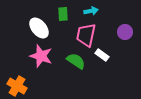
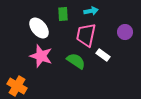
white rectangle: moved 1 px right
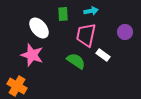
pink star: moved 9 px left, 1 px up
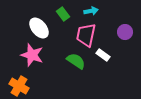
green rectangle: rotated 32 degrees counterclockwise
orange cross: moved 2 px right
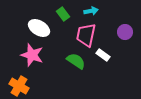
white ellipse: rotated 20 degrees counterclockwise
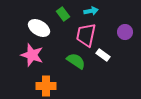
orange cross: moved 27 px right; rotated 30 degrees counterclockwise
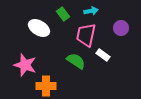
purple circle: moved 4 px left, 4 px up
pink star: moved 7 px left, 10 px down
